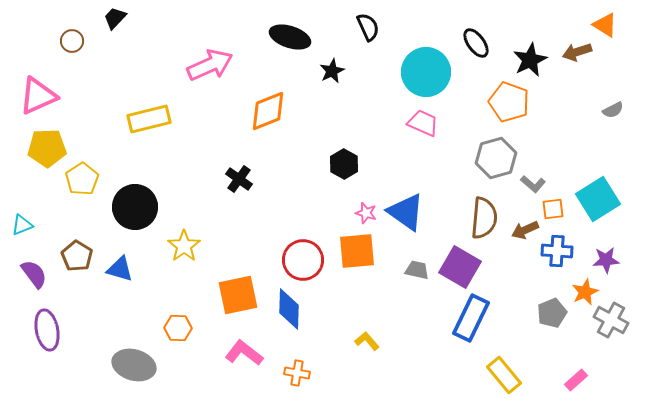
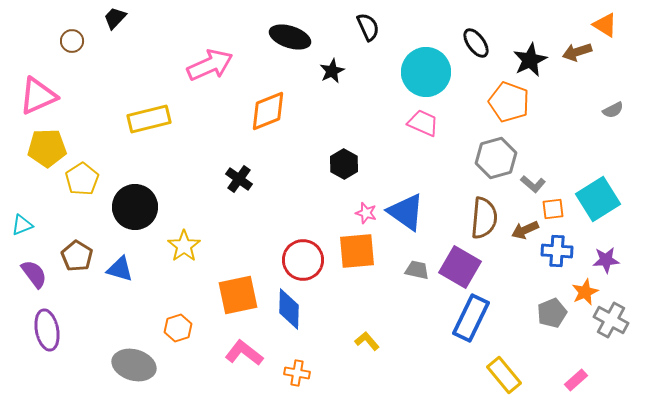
orange hexagon at (178, 328): rotated 20 degrees counterclockwise
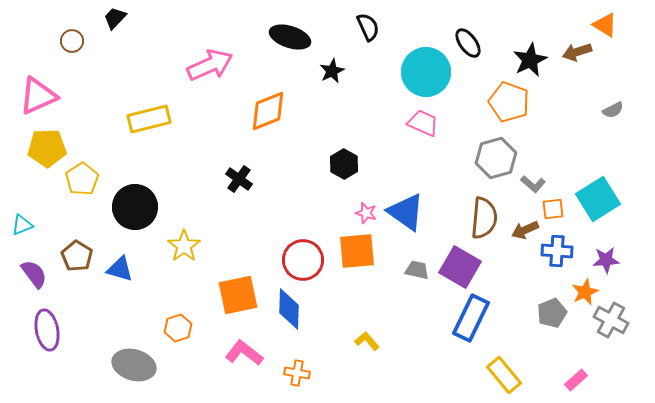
black ellipse at (476, 43): moved 8 px left
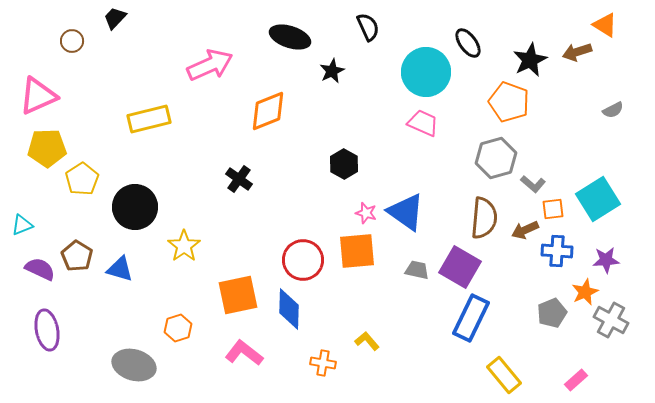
purple semicircle at (34, 274): moved 6 px right, 5 px up; rotated 28 degrees counterclockwise
orange cross at (297, 373): moved 26 px right, 10 px up
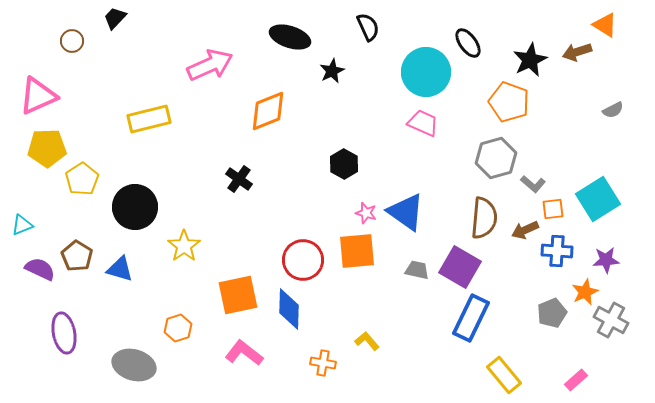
purple ellipse at (47, 330): moved 17 px right, 3 px down
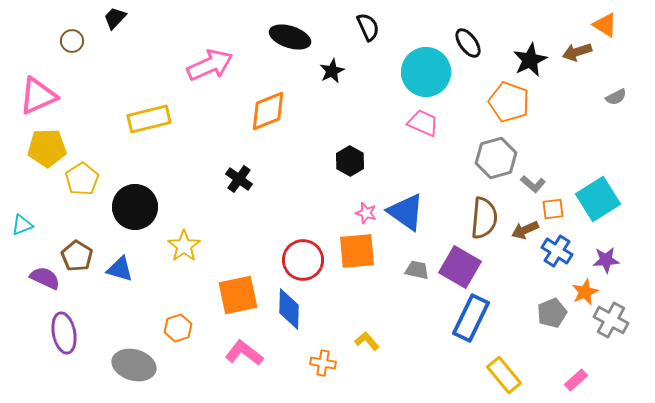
gray semicircle at (613, 110): moved 3 px right, 13 px up
black hexagon at (344, 164): moved 6 px right, 3 px up
blue cross at (557, 251): rotated 28 degrees clockwise
purple semicircle at (40, 269): moved 5 px right, 9 px down
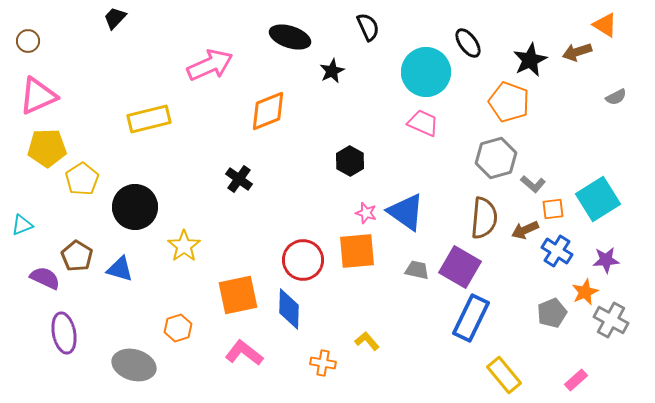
brown circle at (72, 41): moved 44 px left
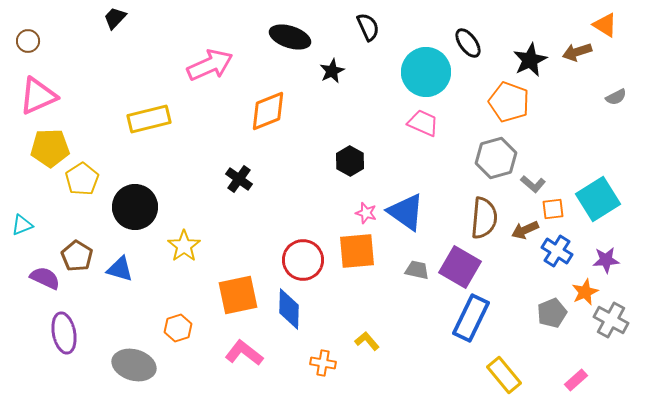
yellow pentagon at (47, 148): moved 3 px right
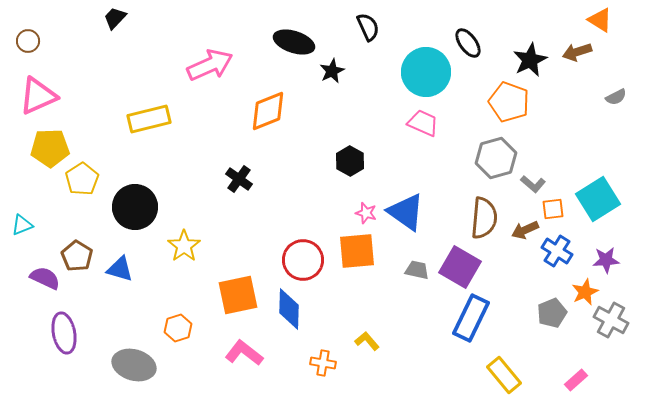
orange triangle at (605, 25): moved 5 px left, 5 px up
black ellipse at (290, 37): moved 4 px right, 5 px down
